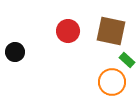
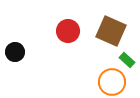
brown square: rotated 12 degrees clockwise
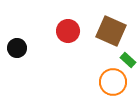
black circle: moved 2 px right, 4 px up
green rectangle: moved 1 px right
orange circle: moved 1 px right
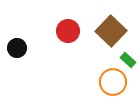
brown square: rotated 20 degrees clockwise
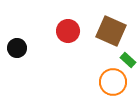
brown square: rotated 20 degrees counterclockwise
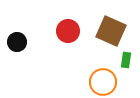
black circle: moved 6 px up
green rectangle: moved 2 px left; rotated 56 degrees clockwise
orange circle: moved 10 px left
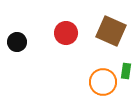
red circle: moved 2 px left, 2 px down
green rectangle: moved 11 px down
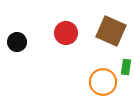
green rectangle: moved 4 px up
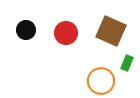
black circle: moved 9 px right, 12 px up
green rectangle: moved 1 px right, 4 px up; rotated 14 degrees clockwise
orange circle: moved 2 px left, 1 px up
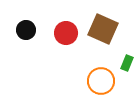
brown square: moved 8 px left, 2 px up
